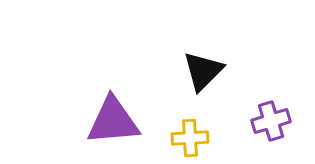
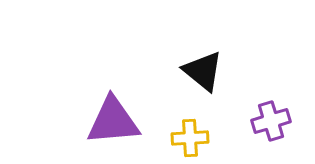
black triangle: rotated 36 degrees counterclockwise
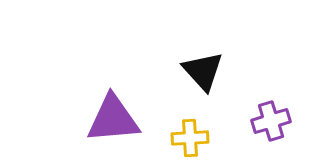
black triangle: rotated 9 degrees clockwise
purple triangle: moved 2 px up
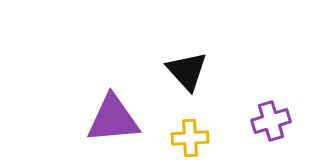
black triangle: moved 16 px left
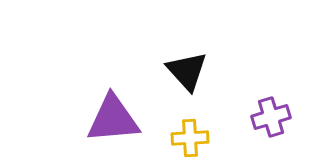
purple cross: moved 4 px up
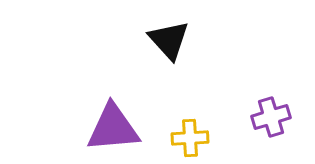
black triangle: moved 18 px left, 31 px up
purple triangle: moved 9 px down
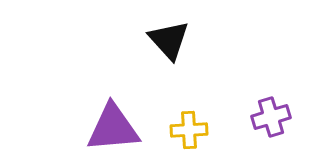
yellow cross: moved 1 px left, 8 px up
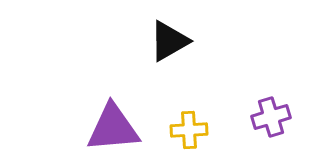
black triangle: moved 1 px down; rotated 42 degrees clockwise
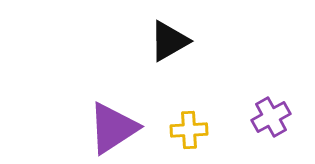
purple cross: rotated 12 degrees counterclockwise
purple triangle: rotated 28 degrees counterclockwise
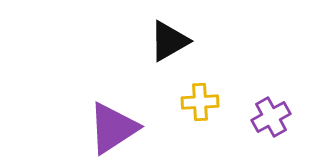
yellow cross: moved 11 px right, 28 px up
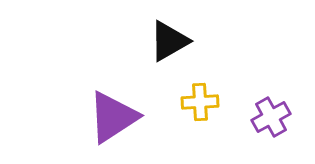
purple triangle: moved 11 px up
